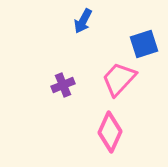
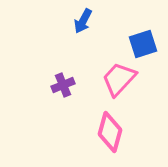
blue square: moved 1 px left
pink diamond: rotated 9 degrees counterclockwise
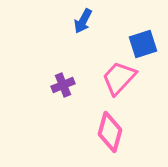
pink trapezoid: moved 1 px up
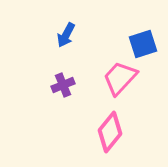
blue arrow: moved 17 px left, 14 px down
pink trapezoid: moved 1 px right
pink diamond: rotated 24 degrees clockwise
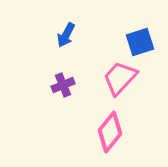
blue square: moved 3 px left, 2 px up
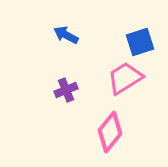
blue arrow: rotated 90 degrees clockwise
pink trapezoid: moved 5 px right; rotated 15 degrees clockwise
purple cross: moved 3 px right, 5 px down
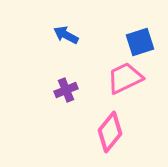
pink trapezoid: rotated 6 degrees clockwise
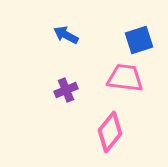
blue square: moved 1 px left, 2 px up
pink trapezoid: rotated 33 degrees clockwise
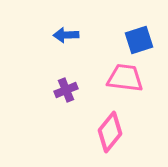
blue arrow: rotated 30 degrees counterclockwise
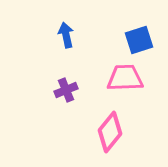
blue arrow: rotated 80 degrees clockwise
pink trapezoid: rotated 9 degrees counterclockwise
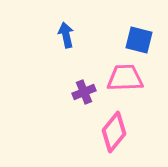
blue square: rotated 32 degrees clockwise
purple cross: moved 18 px right, 2 px down
pink diamond: moved 4 px right
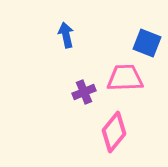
blue square: moved 8 px right, 3 px down; rotated 8 degrees clockwise
